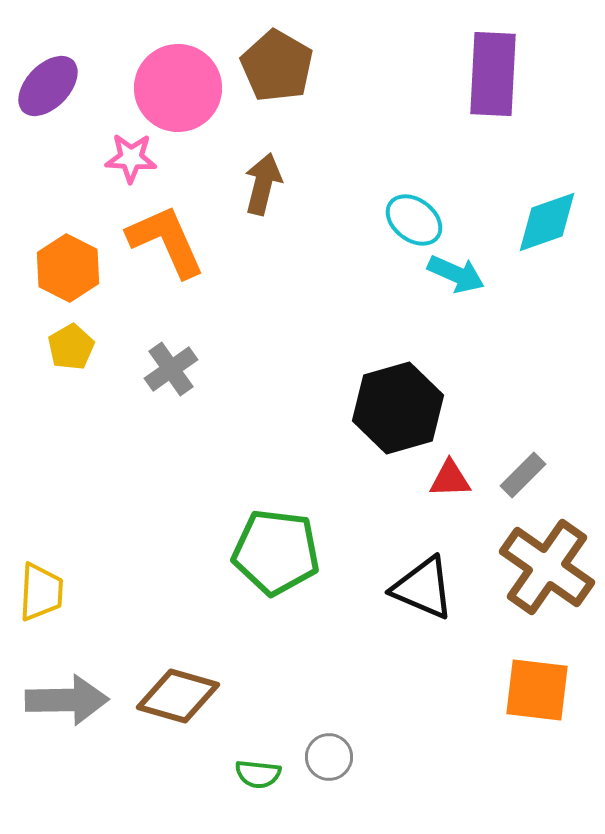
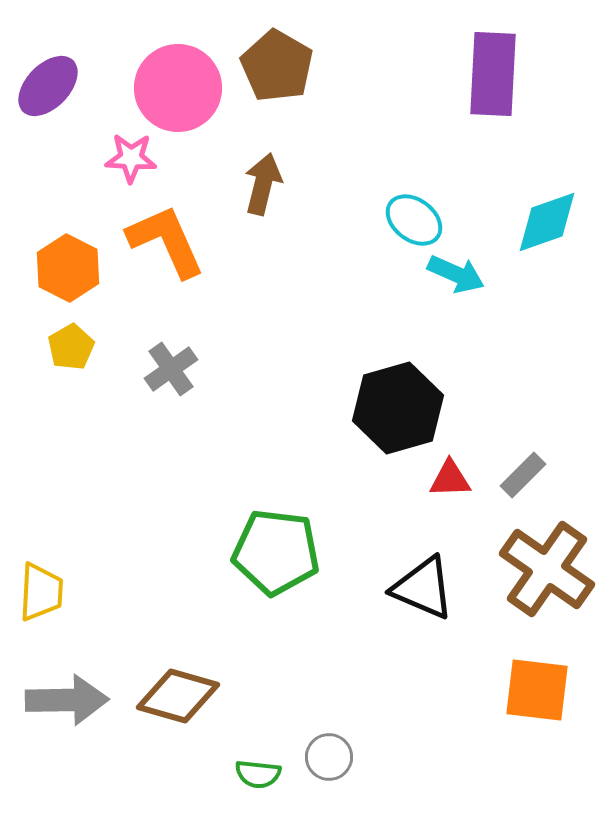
brown cross: moved 2 px down
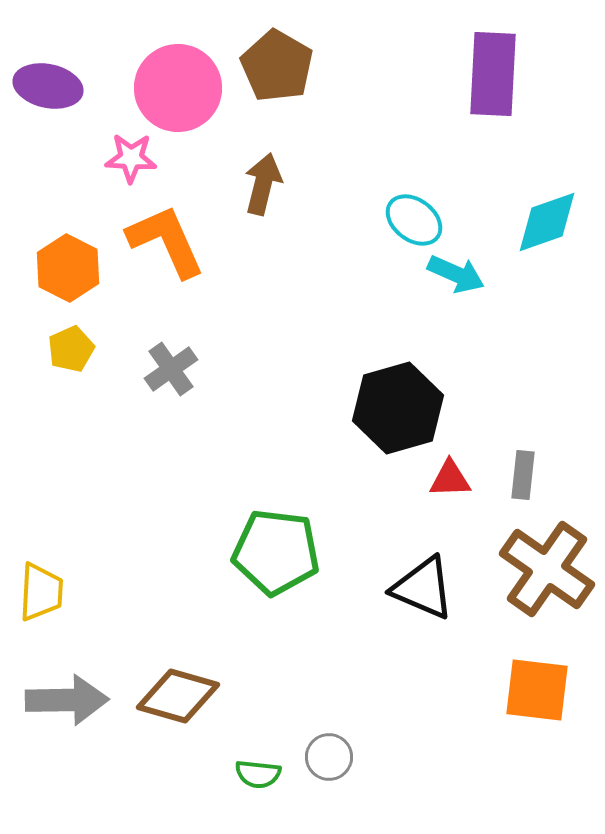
purple ellipse: rotated 58 degrees clockwise
yellow pentagon: moved 2 px down; rotated 6 degrees clockwise
gray rectangle: rotated 39 degrees counterclockwise
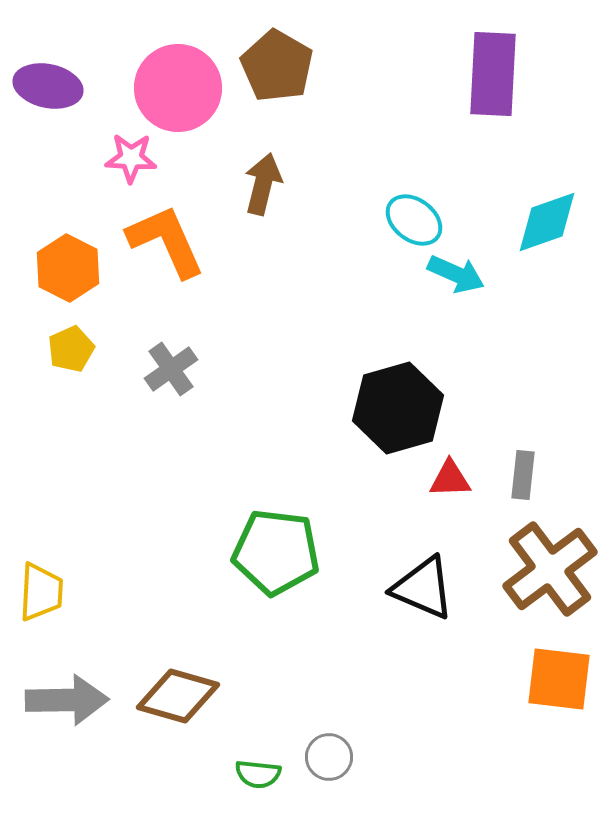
brown cross: moved 3 px right; rotated 18 degrees clockwise
orange square: moved 22 px right, 11 px up
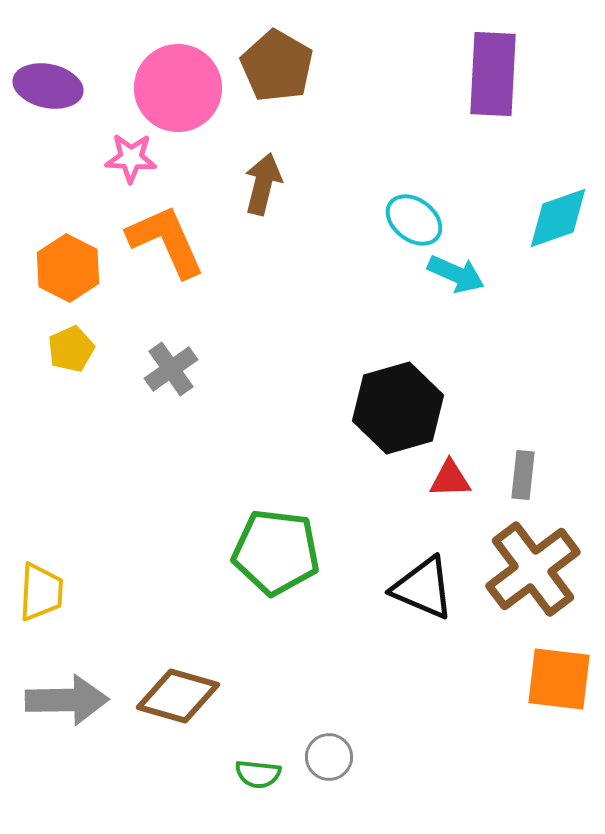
cyan diamond: moved 11 px right, 4 px up
brown cross: moved 17 px left
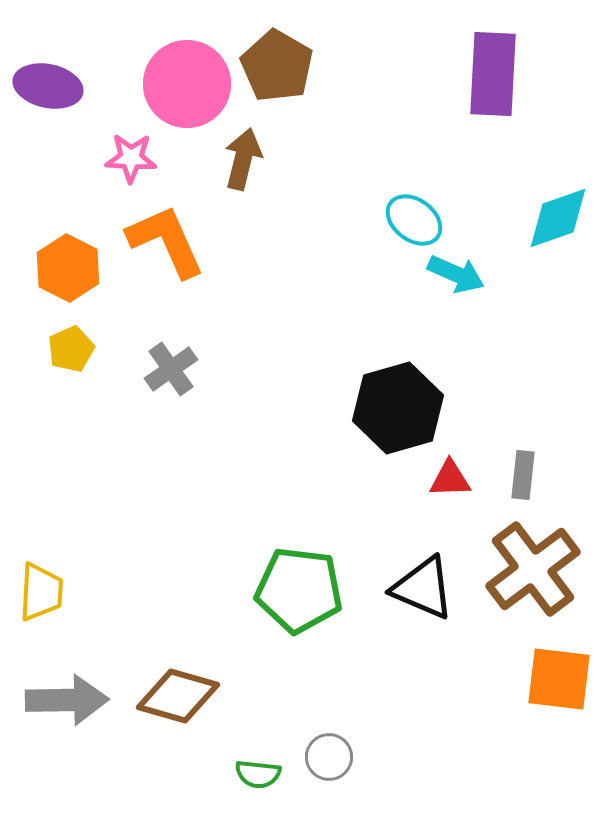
pink circle: moved 9 px right, 4 px up
brown arrow: moved 20 px left, 25 px up
green pentagon: moved 23 px right, 38 px down
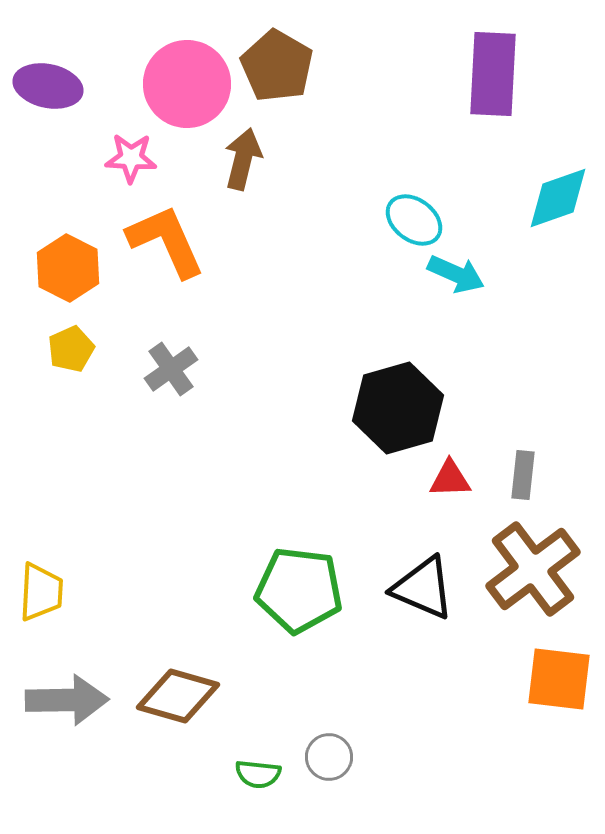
cyan diamond: moved 20 px up
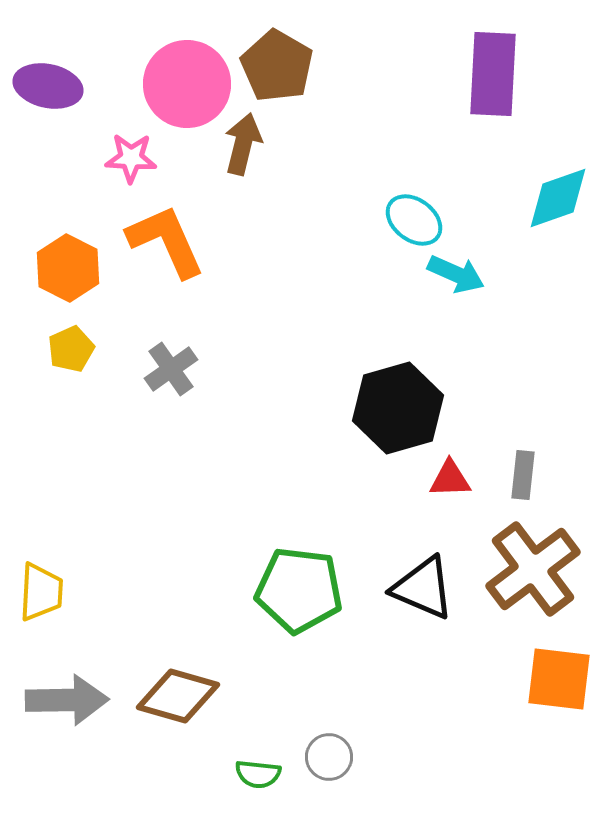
brown arrow: moved 15 px up
